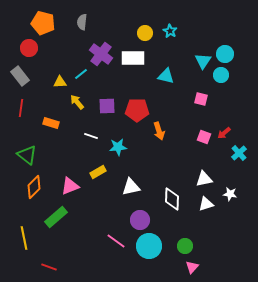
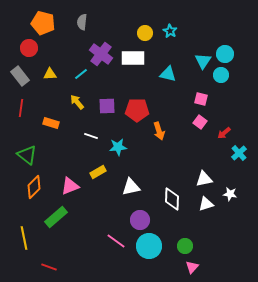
cyan triangle at (166, 76): moved 2 px right, 2 px up
yellow triangle at (60, 82): moved 10 px left, 8 px up
pink square at (204, 137): moved 4 px left, 15 px up; rotated 16 degrees clockwise
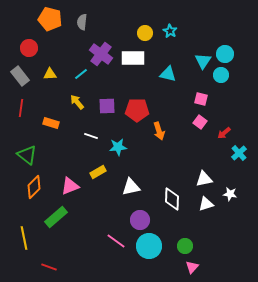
orange pentagon at (43, 23): moved 7 px right, 4 px up
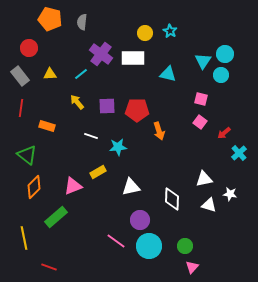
orange rectangle at (51, 123): moved 4 px left, 3 px down
pink triangle at (70, 186): moved 3 px right
white triangle at (206, 204): moved 3 px right, 1 px down; rotated 35 degrees clockwise
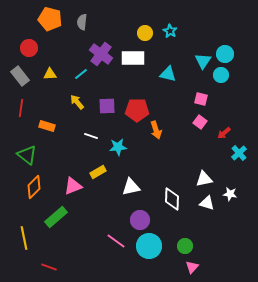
orange arrow at (159, 131): moved 3 px left, 1 px up
white triangle at (209, 205): moved 2 px left, 2 px up
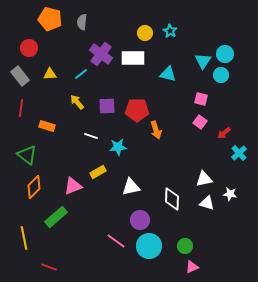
pink triangle at (192, 267): rotated 24 degrees clockwise
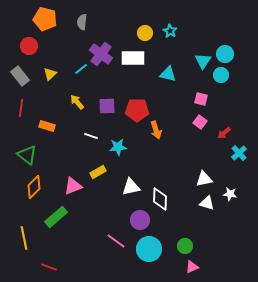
orange pentagon at (50, 19): moved 5 px left
red circle at (29, 48): moved 2 px up
yellow triangle at (50, 74): rotated 40 degrees counterclockwise
cyan line at (81, 74): moved 5 px up
white diamond at (172, 199): moved 12 px left
cyan circle at (149, 246): moved 3 px down
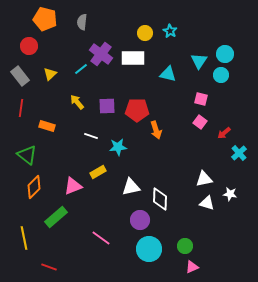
cyan triangle at (203, 61): moved 4 px left
pink line at (116, 241): moved 15 px left, 3 px up
